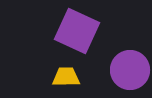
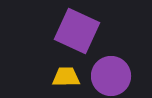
purple circle: moved 19 px left, 6 px down
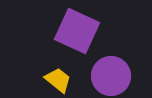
yellow trapezoid: moved 8 px left, 3 px down; rotated 40 degrees clockwise
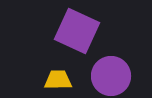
yellow trapezoid: rotated 40 degrees counterclockwise
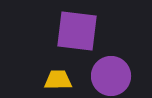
purple square: rotated 18 degrees counterclockwise
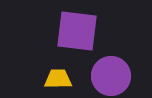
yellow trapezoid: moved 1 px up
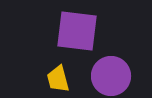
yellow trapezoid: rotated 104 degrees counterclockwise
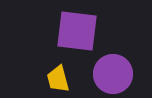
purple circle: moved 2 px right, 2 px up
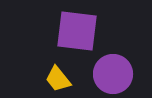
yellow trapezoid: rotated 24 degrees counterclockwise
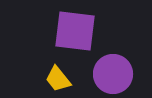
purple square: moved 2 px left
